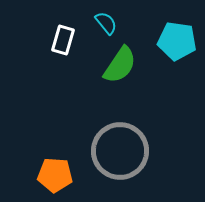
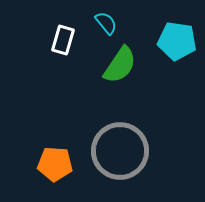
orange pentagon: moved 11 px up
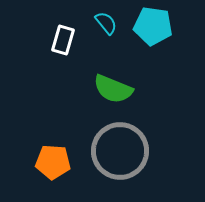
cyan pentagon: moved 24 px left, 15 px up
green semicircle: moved 7 px left, 24 px down; rotated 78 degrees clockwise
orange pentagon: moved 2 px left, 2 px up
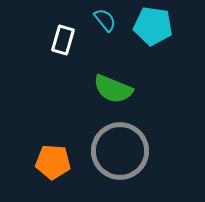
cyan semicircle: moved 1 px left, 3 px up
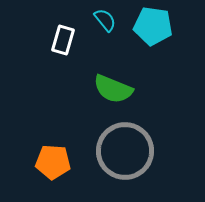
gray circle: moved 5 px right
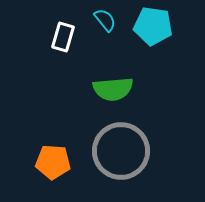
white rectangle: moved 3 px up
green semicircle: rotated 27 degrees counterclockwise
gray circle: moved 4 px left
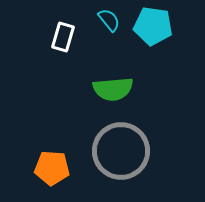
cyan semicircle: moved 4 px right
orange pentagon: moved 1 px left, 6 px down
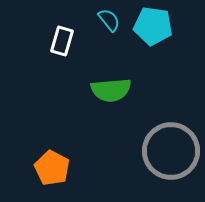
white rectangle: moved 1 px left, 4 px down
green semicircle: moved 2 px left, 1 px down
gray circle: moved 50 px right
orange pentagon: rotated 24 degrees clockwise
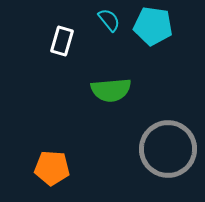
gray circle: moved 3 px left, 2 px up
orange pentagon: rotated 24 degrees counterclockwise
